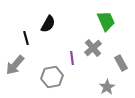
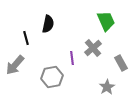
black semicircle: rotated 18 degrees counterclockwise
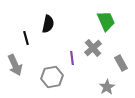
gray arrow: rotated 65 degrees counterclockwise
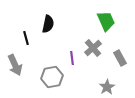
gray rectangle: moved 1 px left, 5 px up
